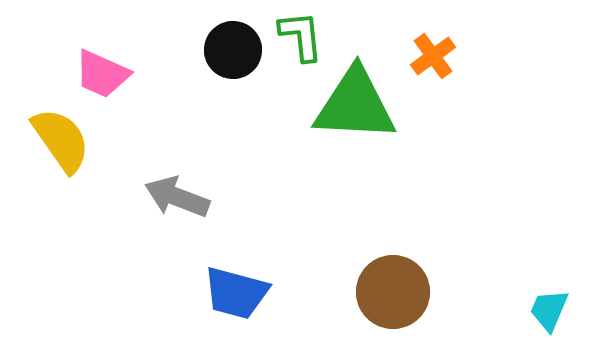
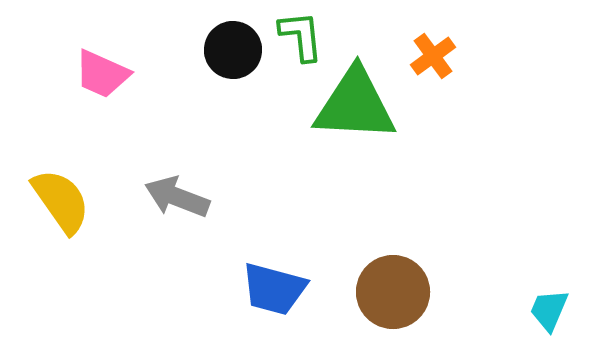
yellow semicircle: moved 61 px down
blue trapezoid: moved 38 px right, 4 px up
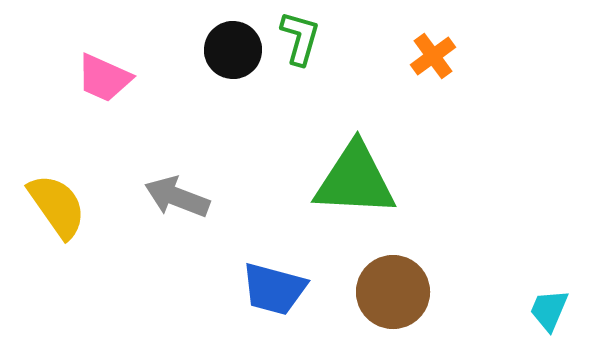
green L-shape: moved 1 px left, 2 px down; rotated 22 degrees clockwise
pink trapezoid: moved 2 px right, 4 px down
green triangle: moved 75 px down
yellow semicircle: moved 4 px left, 5 px down
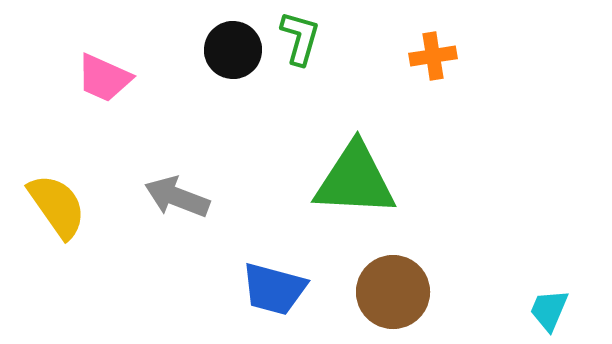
orange cross: rotated 27 degrees clockwise
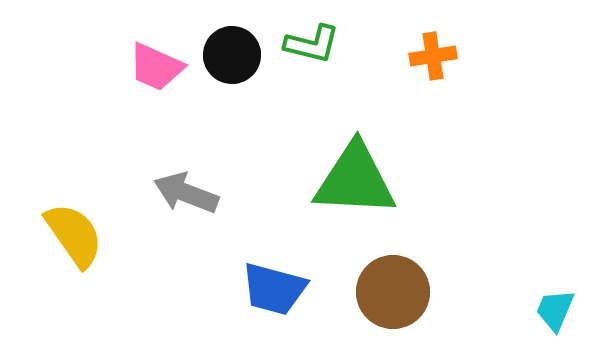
green L-shape: moved 12 px right, 6 px down; rotated 88 degrees clockwise
black circle: moved 1 px left, 5 px down
pink trapezoid: moved 52 px right, 11 px up
gray arrow: moved 9 px right, 4 px up
yellow semicircle: moved 17 px right, 29 px down
cyan trapezoid: moved 6 px right
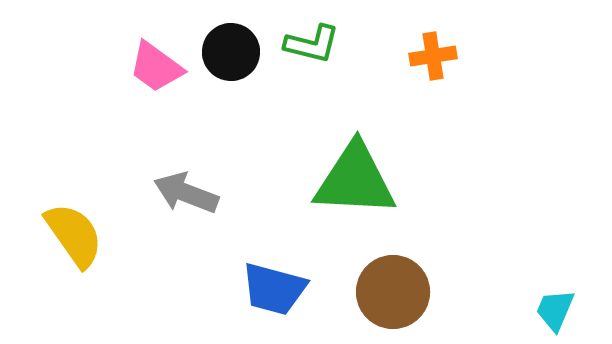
black circle: moved 1 px left, 3 px up
pink trapezoid: rotated 12 degrees clockwise
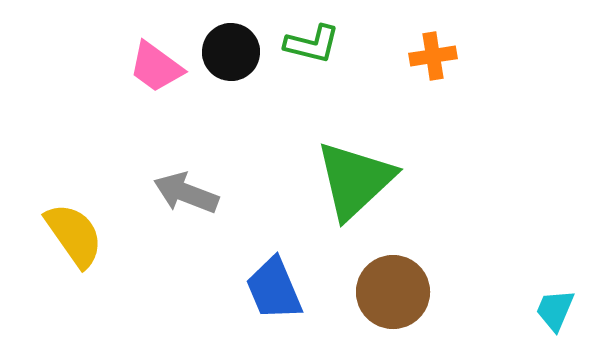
green triangle: rotated 46 degrees counterclockwise
blue trapezoid: rotated 52 degrees clockwise
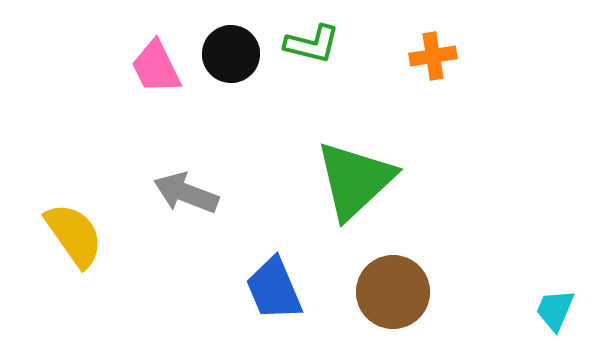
black circle: moved 2 px down
pink trapezoid: rotated 28 degrees clockwise
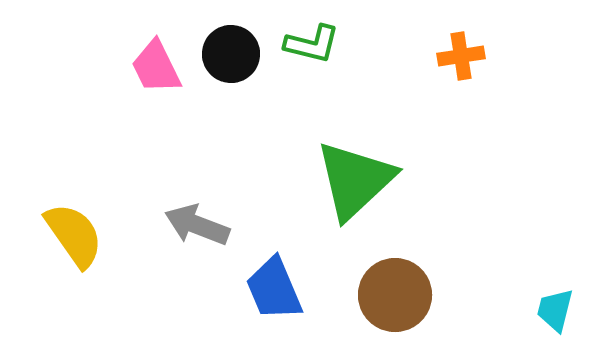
orange cross: moved 28 px right
gray arrow: moved 11 px right, 32 px down
brown circle: moved 2 px right, 3 px down
cyan trapezoid: rotated 9 degrees counterclockwise
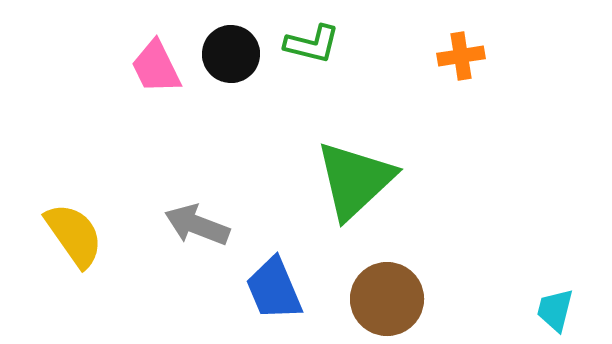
brown circle: moved 8 px left, 4 px down
